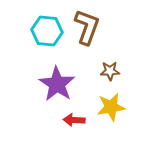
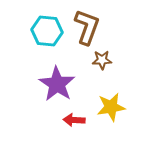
brown star: moved 8 px left, 11 px up
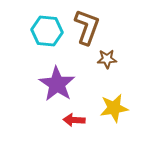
brown star: moved 5 px right, 1 px up
yellow star: moved 3 px right, 1 px down
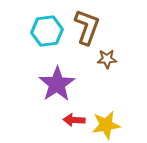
cyan hexagon: rotated 12 degrees counterclockwise
purple star: rotated 6 degrees clockwise
yellow star: moved 8 px left, 17 px down
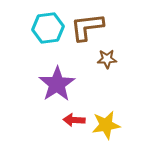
brown L-shape: rotated 117 degrees counterclockwise
cyan hexagon: moved 1 px right, 3 px up
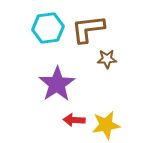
brown L-shape: moved 1 px right, 2 px down
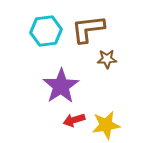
cyan hexagon: moved 2 px left, 3 px down
purple star: moved 4 px right, 2 px down
red arrow: rotated 20 degrees counterclockwise
